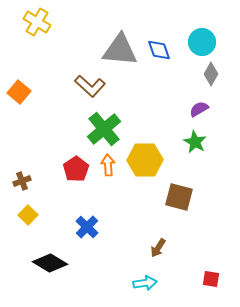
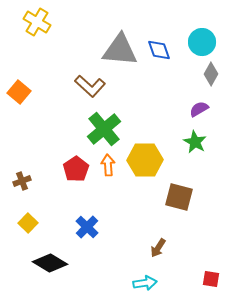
yellow square: moved 8 px down
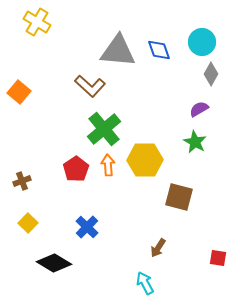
gray triangle: moved 2 px left, 1 px down
black diamond: moved 4 px right
red square: moved 7 px right, 21 px up
cyan arrow: rotated 110 degrees counterclockwise
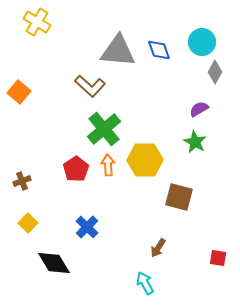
gray diamond: moved 4 px right, 2 px up
black diamond: rotated 28 degrees clockwise
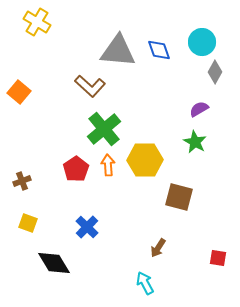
yellow square: rotated 24 degrees counterclockwise
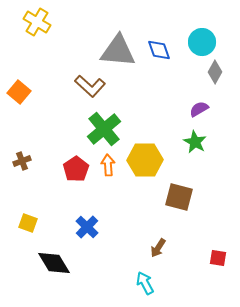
brown cross: moved 20 px up
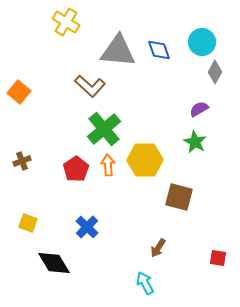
yellow cross: moved 29 px right
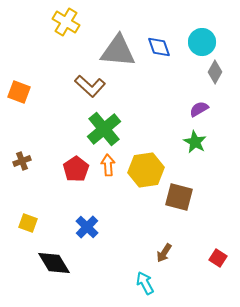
blue diamond: moved 3 px up
orange square: rotated 20 degrees counterclockwise
yellow hexagon: moved 1 px right, 10 px down; rotated 8 degrees counterclockwise
brown arrow: moved 6 px right, 5 px down
red square: rotated 24 degrees clockwise
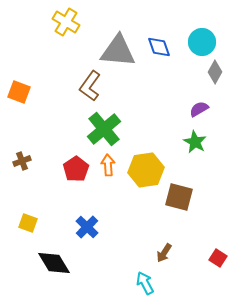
brown L-shape: rotated 84 degrees clockwise
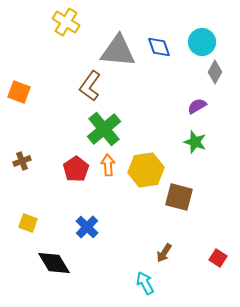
purple semicircle: moved 2 px left, 3 px up
green star: rotated 10 degrees counterclockwise
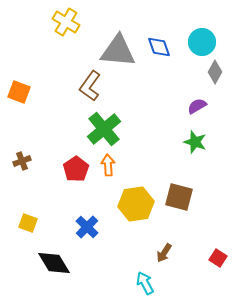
yellow hexagon: moved 10 px left, 34 px down
